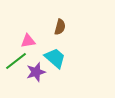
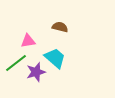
brown semicircle: rotated 91 degrees counterclockwise
green line: moved 2 px down
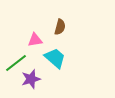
brown semicircle: rotated 91 degrees clockwise
pink triangle: moved 7 px right, 1 px up
purple star: moved 5 px left, 7 px down
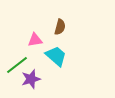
cyan trapezoid: moved 1 px right, 2 px up
green line: moved 1 px right, 2 px down
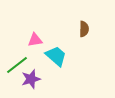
brown semicircle: moved 24 px right, 2 px down; rotated 14 degrees counterclockwise
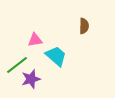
brown semicircle: moved 3 px up
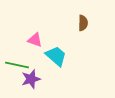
brown semicircle: moved 1 px left, 3 px up
pink triangle: rotated 28 degrees clockwise
green line: rotated 50 degrees clockwise
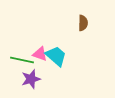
pink triangle: moved 5 px right, 14 px down
green line: moved 5 px right, 5 px up
